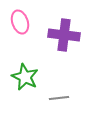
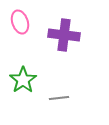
green star: moved 2 px left, 3 px down; rotated 12 degrees clockwise
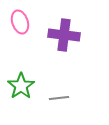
green star: moved 2 px left, 6 px down
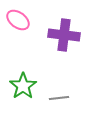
pink ellipse: moved 2 px left, 2 px up; rotated 35 degrees counterclockwise
green star: moved 2 px right
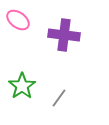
green star: moved 1 px left
gray line: rotated 48 degrees counterclockwise
